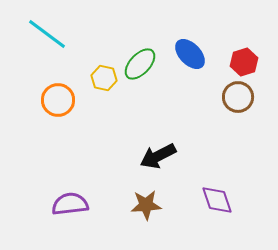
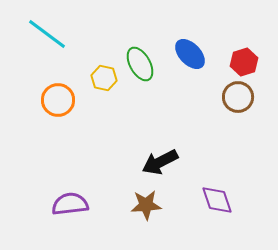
green ellipse: rotated 72 degrees counterclockwise
black arrow: moved 2 px right, 6 px down
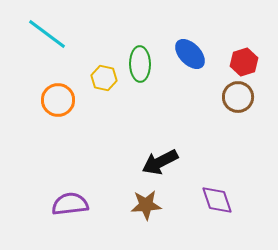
green ellipse: rotated 28 degrees clockwise
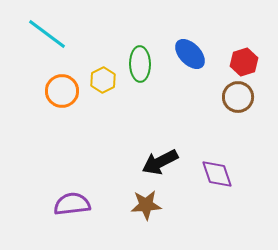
yellow hexagon: moved 1 px left, 2 px down; rotated 20 degrees clockwise
orange circle: moved 4 px right, 9 px up
purple diamond: moved 26 px up
purple semicircle: moved 2 px right
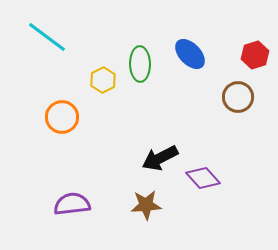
cyan line: moved 3 px down
red hexagon: moved 11 px right, 7 px up
orange circle: moved 26 px down
black arrow: moved 4 px up
purple diamond: moved 14 px left, 4 px down; rotated 24 degrees counterclockwise
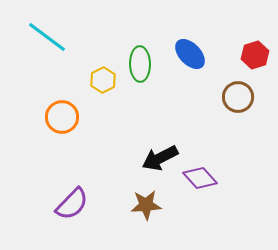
purple diamond: moved 3 px left
purple semicircle: rotated 141 degrees clockwise
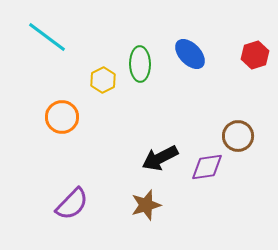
brown circle: moved 39 px down
purple diamond: moved 7 px right, 11 px up; rotated 56 degrees counterclockwise
brown star: rotated 12 degrees counterclockwise
